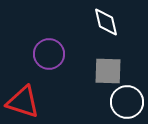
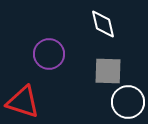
white diamond: moved 3 px left, 2 px down
white circle: moved 1 px right
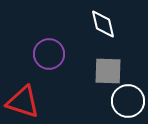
white circle: moved 1 px up
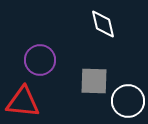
purple circle: moved 9 px left, 6 px down
gray square: moved 14 px left, 10 px down
red triangle: rotated 12 degrees counterclockwise
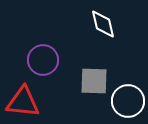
purple circle: moved 3 px right
